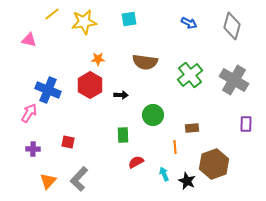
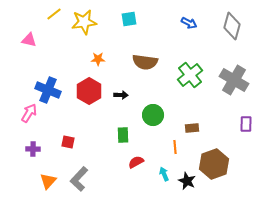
yellow line: moved 2 px right
red hexagon: moved 1 px left, 6 px down
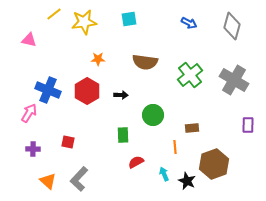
red hexagon: moved 2 px left
purple rectangle: moved 2 px right, 1 px down
orange triangle: rotated 30 degrees counterclockwise
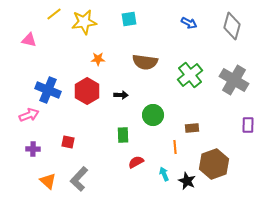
pink arrow: moved 2 px down; rotated 36 degrees clockwise
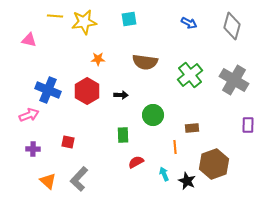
yellow line: moved 1 px right, 2 px down; rotated 42 degrees clockwise
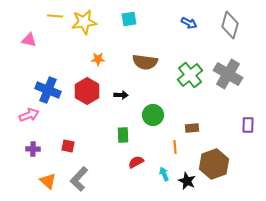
gray diamond: moved 2 px left, 1 px up
gray cross: moved 6 px left, 6 px up
red square: moved 4 px down
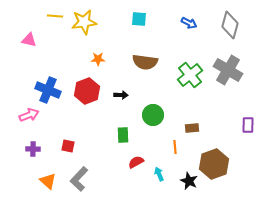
cyan square: moved 10 px right; rotated 14 degrees clockwise
gray cross: moved 4 px up
red hexagon: rotated 10 degrees clockwise
cyan arrow: moved 5 px left
black star: moved 2 px right
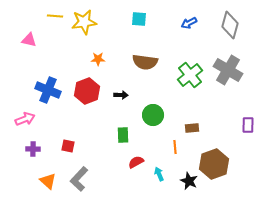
blue arrow: rotated 126 degrees clockwise
pink arrow: moved 4 px left, 4 px down
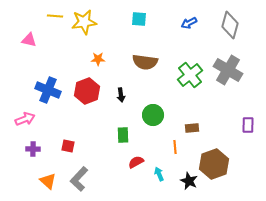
black arrow: rotated 80 degrees clockwise
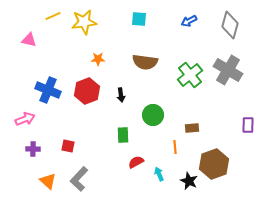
yellow line: moved 2 px left; rotated 28 degrees counterclockwise
blue arrow: moved 2 px up
